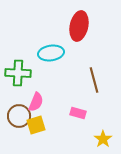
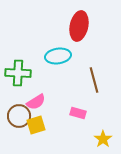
cyan ellipse: moved 7 px right, 3 px down
pink semicircle: rotated 36 degrees clockwise
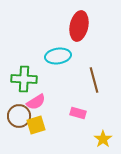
green cross: moved 6 px right, 6 px down
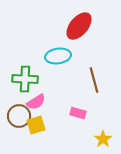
red ellipse: rotated 28 degrees clockwise
green cross: moved 1 px right
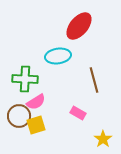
pink rectangle: rotated 14 degrees clockwise
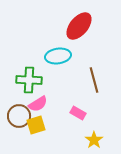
green cross: moved 4 px right, 1 px down
pink semicircle: moved 2 px right, 2 px down
yellow star: moved 9 px left, 1 px down
